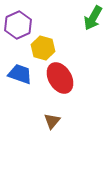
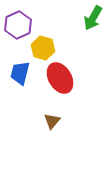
blue trapezoid: moved 1 px up; rotated 95 degrees counterclockwise
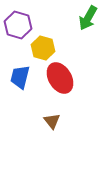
green arrow: moved 5 px left
purple hexagon: rotated 20 degrees counterclockwise
blue trapezoid: moved 4 px down
brown triangle: rotated 18 degrees counterclockwise
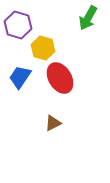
blue trapezoid: rotated 20 degrees clockwise
brown triangle: moved 1 px right, 2 px down; rotated 42 degrees clockwise
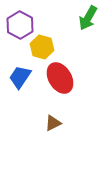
purple hexagon: moved 2 px right; rotated 12 degrees clockwise
yellow hexagon: moved 1 px left, 1 px up
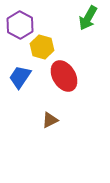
red ellipse: moved 4 px right, 2 px up
brown triangle: moved 3 px left, 3 px up
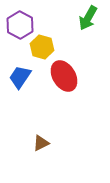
brown triangle: moved 9 px left, 23 px down
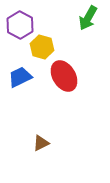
blue trapezoid: rotated 30 degrees clockwise
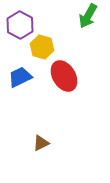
green arrow: moved 2 px up
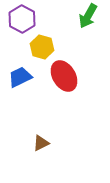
purple hexagon: moved 2 px right, 6 px up
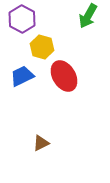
blue trapezoid: moved 2 px right, 1 px up
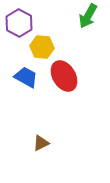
purple hexagon: moved 3 px left, 4 px down
yellow hexagon: rotated 10 degrees counterclockwise
blue trapezoid: moved 4 px right, 1 px down; rotated 55 degrees clockwise
